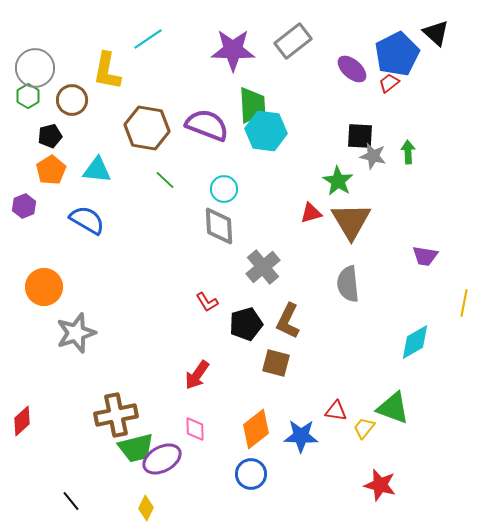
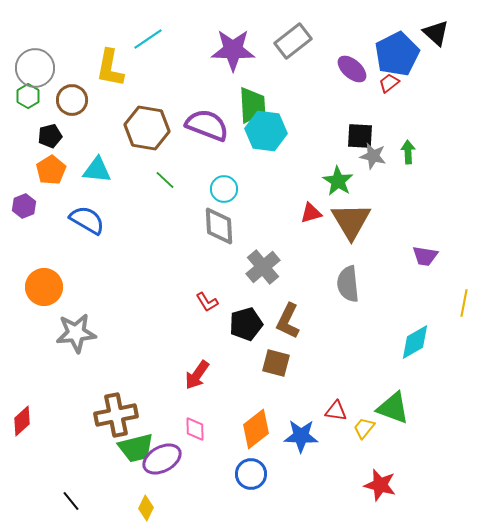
yellow L-shape at (107, 71): moved 3 px right, 3 px up
gray star at (76, 333): rotated 12 degrees clockwise
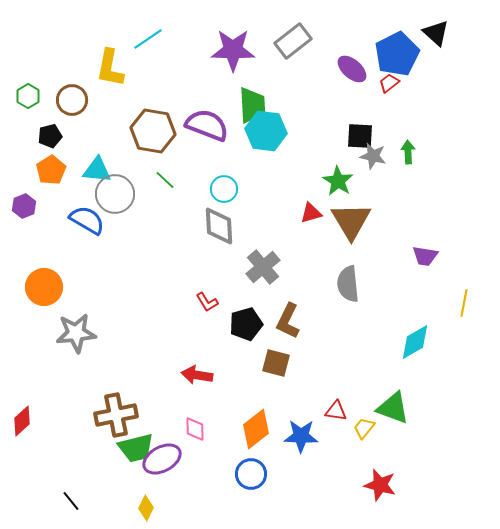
gray circle at (35, 68): moved 80 px right, 126 px down
brown hexagon at (147, 128): moved 6 px right, 3 px down
red arrow at (197, 375): rotated 64 degrees clockwise
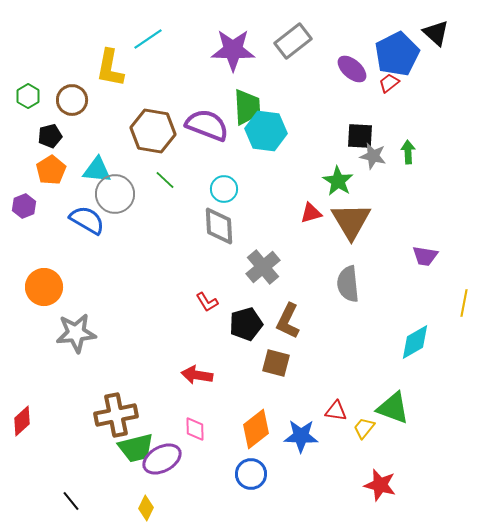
green trapezoid at (252, 105): moved 5 px left, 2 px down
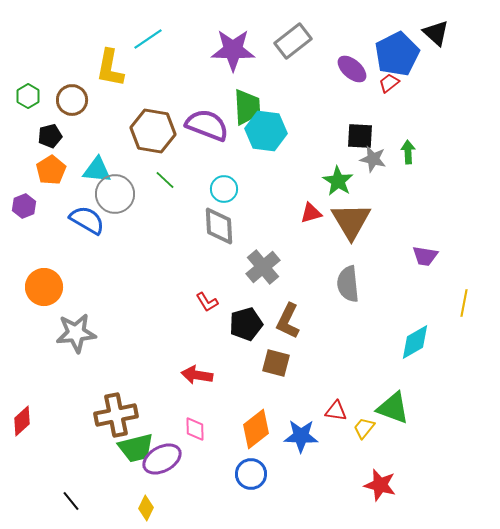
gray star at (373, 156): moved 3 px down
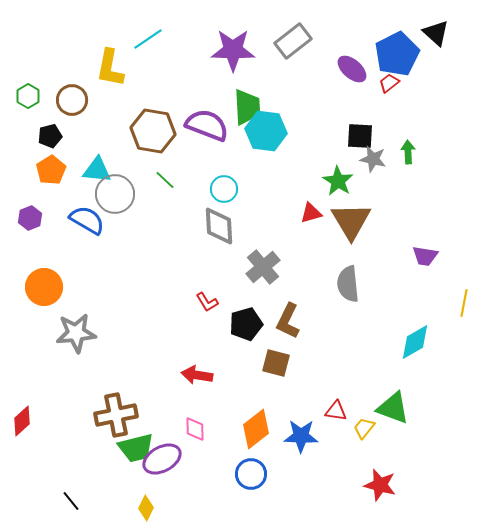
purple hexagon at (24, 206): moved 6 px right, 12 px down
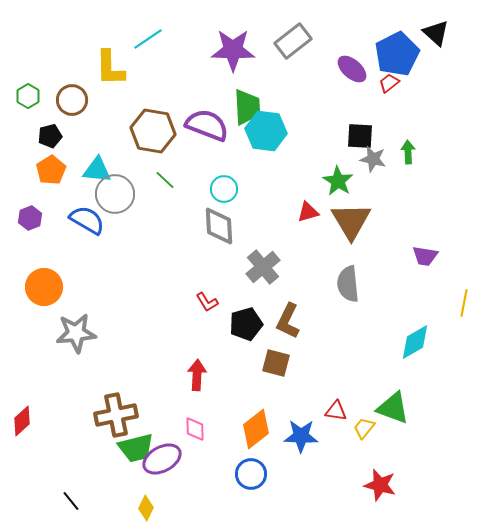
yellow L-shape at (110, 68): rotated 12 degrees counterclockwise
red triangle at (311, 213): moved 3 px left, 1 px up
red arrow at (197, 375): rotated 84 degrees clockwise
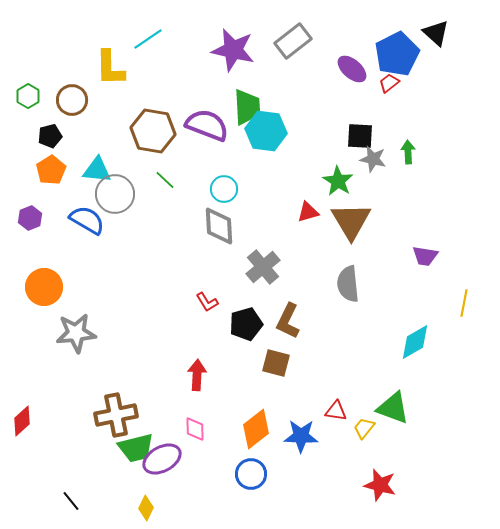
purple star at (233, 50): rotated 12 degrees clockwise
